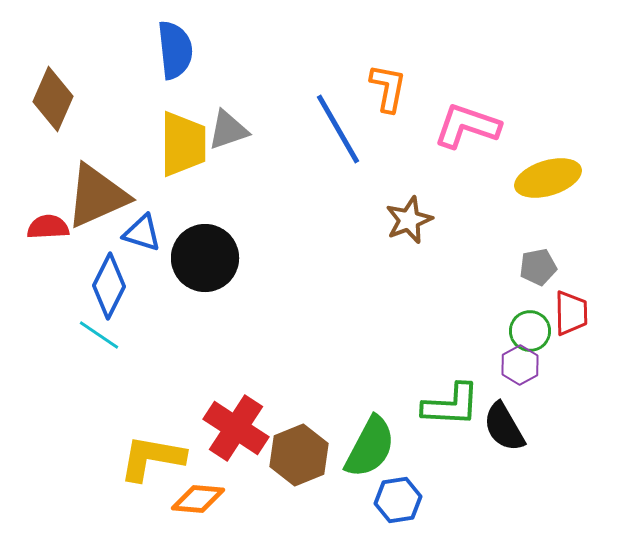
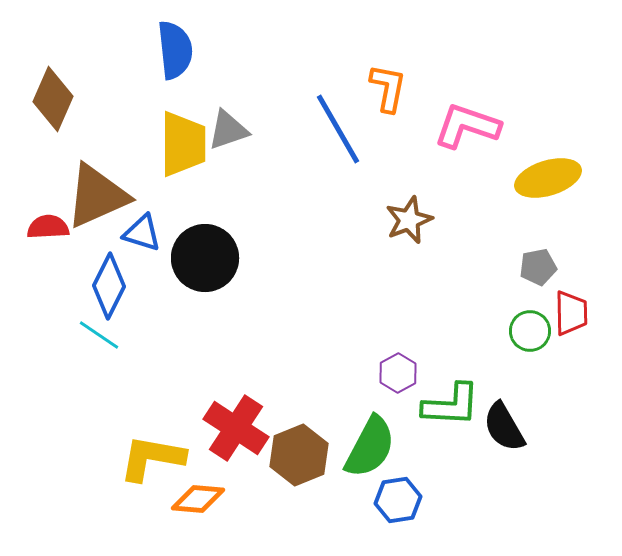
purple hexagon: moved 122 px left, 8 px down
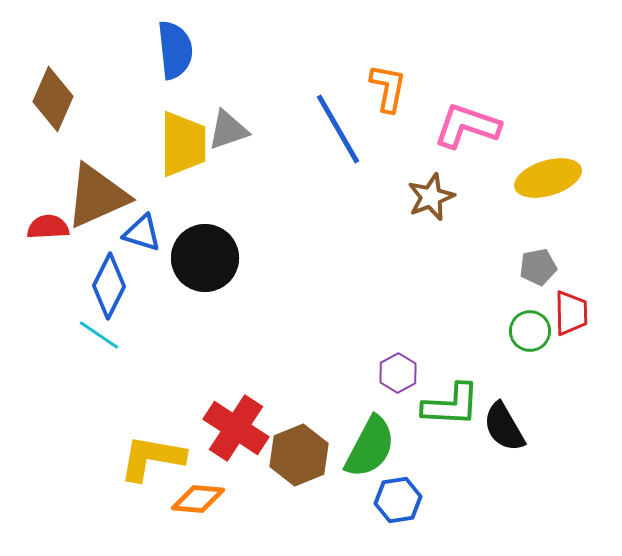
brown star: moved 22 px right, 23 px up
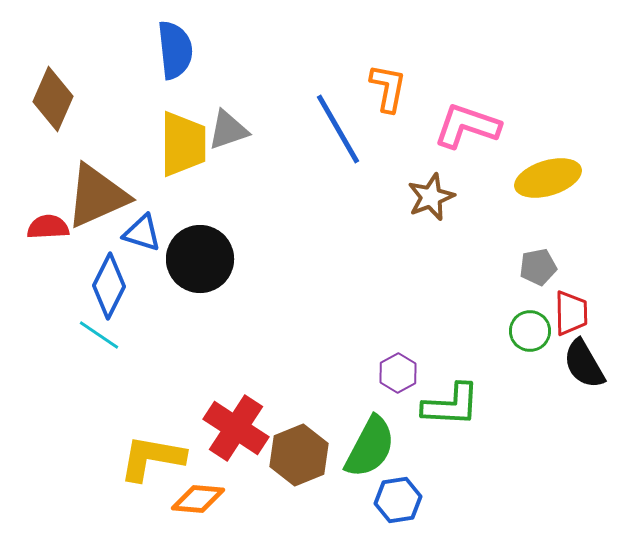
black circle: moved 5 px left, 1 px down
black semicircle: moved 80 px right, 63 px up
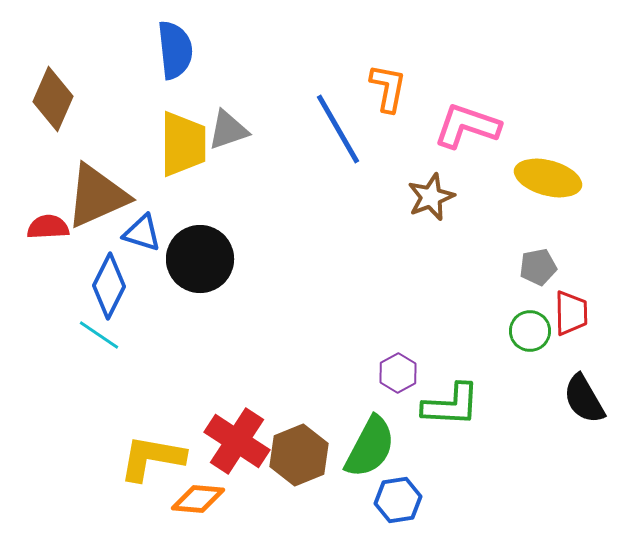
yellow ellipse: rotated 32 degrees clockwise
black semicircle: moved 35 px down
red cross: moved 1 px right, 13 px down
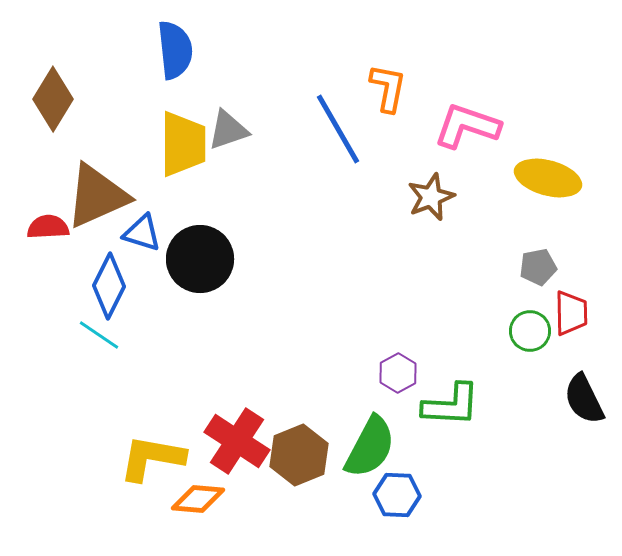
brown diamond: rotated 8 degrees clockwise
black semicircle: rotated 4 degrees clockwise
blue hexagon: moved 1 px left, 5 px up; rotated 12 degrees clockwise
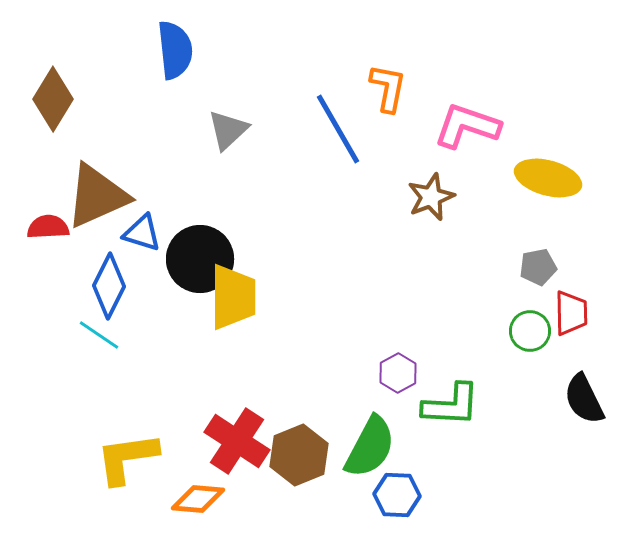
gray triangle: rotated 24 degrees counterclockwise
yellow trapezoid: moved 50 px right, 153 px down
yellow L-shape: moved 25 px left; rotated 18 degrees counterclockwise
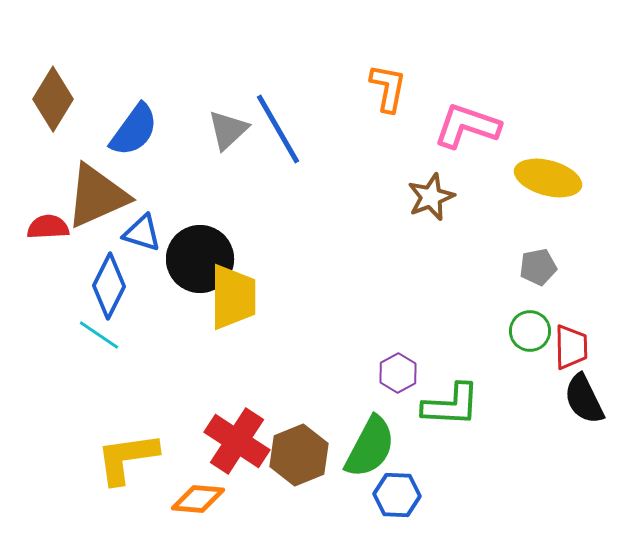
blue semicircle: moved 41 px left, 80 px down; rotated 42 degrees clockwise
blue line: moved 60 px left
red trapezoid: moved 34 px down
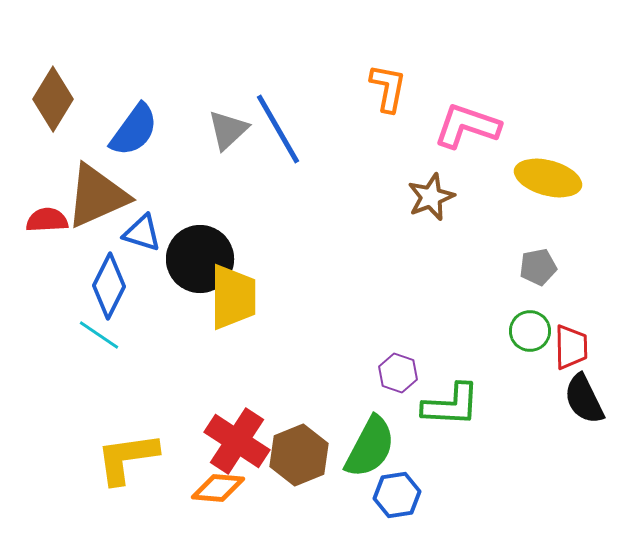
red semicircle: moved 1 px left, 7 px up
purple hexagon: rotated 12 degrees counterclockwise
blue hexagon: rotated 12 degrees counterclockwise
orange diamond: moved 20 px right, 11 px up
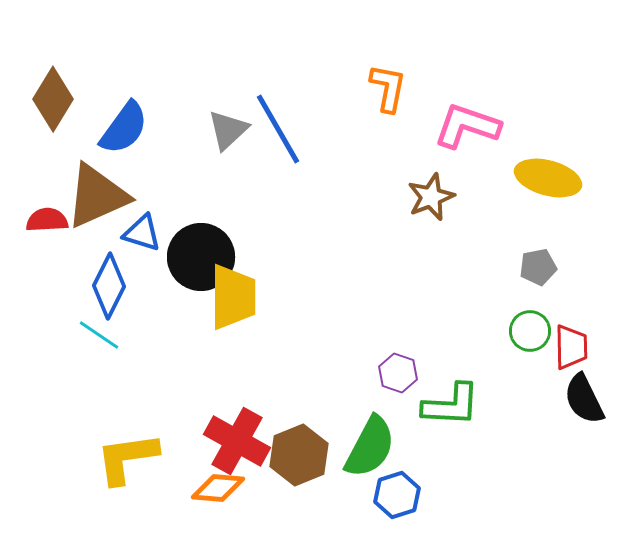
blue semicircle: moved 10 px left, 2 px up
black circle: moved 1 px right, 2 px up
red cross: rotated 4 degrees counterclockwise
blue hexagon: rotated 9 degrees counterclockwise
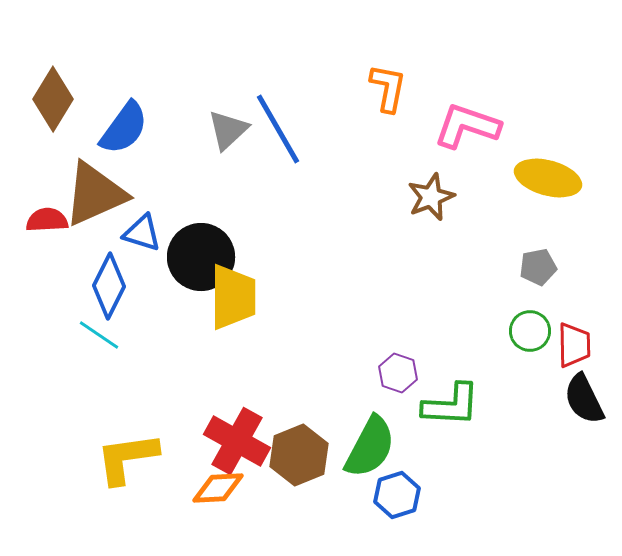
brown triangle: moved 2 px left, 2 px up
red trapezoid: moved 3 px right, 2 px up
orange diamond: rotated 8 degrees counterclockwise
